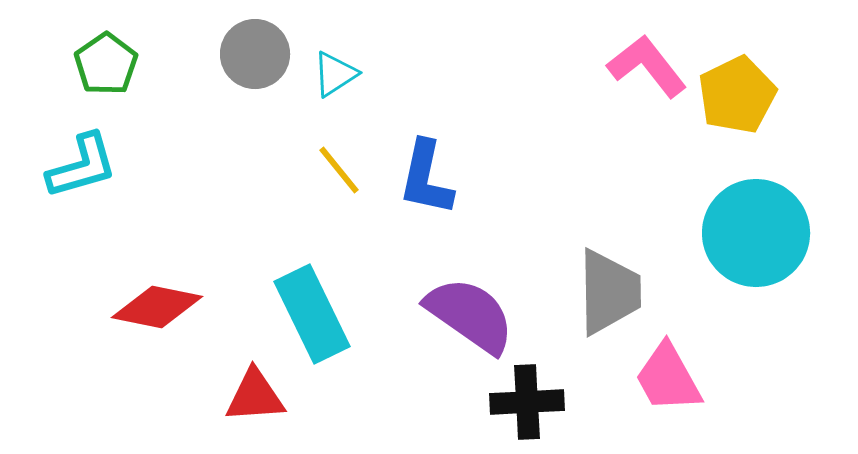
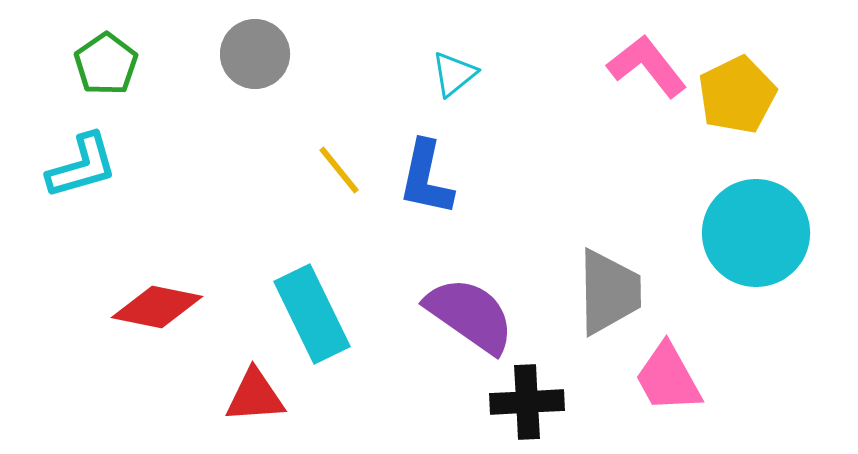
cyan triangle: moved 119 px right; rotated 6 degrees counterclockwise
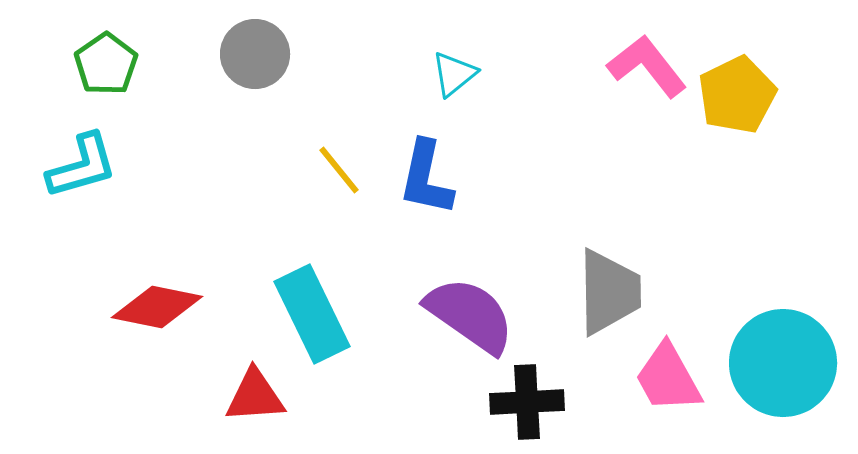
cyan circle: moved 27 px right, 130 px down
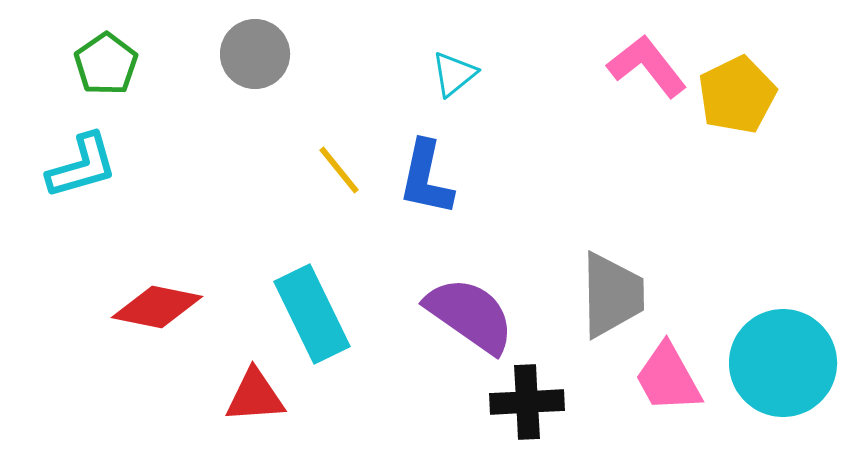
gray trapezoid: moved 3 px right, 3 px down
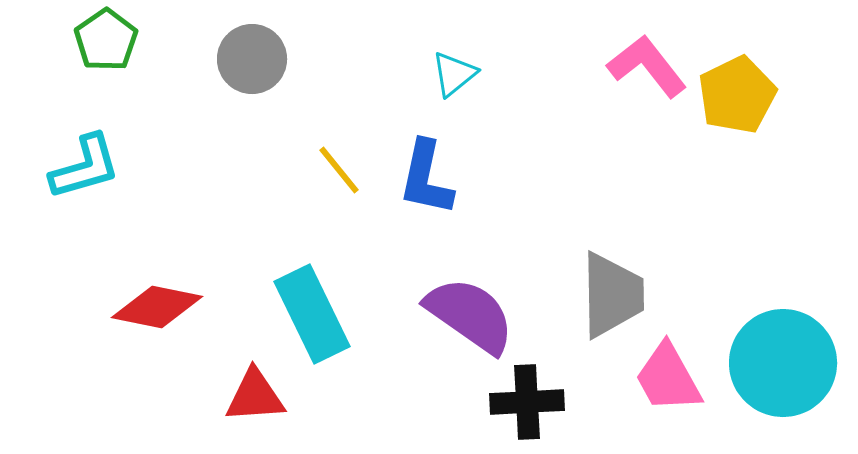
gray circle: moved 3 px left, 5 px down
green pentagon: moved 24 px up
cyan L-shape: moved 3 px right, 1 px down
